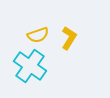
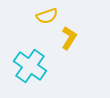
yellow semicircle: moved 9 px right, 19 px up
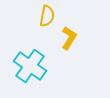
yellow semicircle: rotated 60 degrees counterclockwise
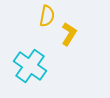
yellow L-shape: moved 4 px up
